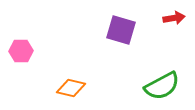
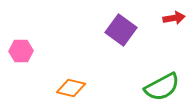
purple square: rotated 20 degrees clockwise
green semicircle: moved 1 px down
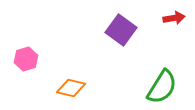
pink hexagon: moved 5 px right, 8 px down; rotated 15 degrees counterclockwise
green semicircle: rotated 30 degrees counterclockwise
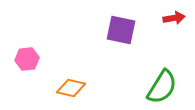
purple square: rotated 24 degrees counterclockwise
pink hexagon: moved 1 px right; rotated 10 degrees clockwise
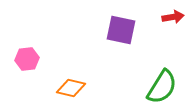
red arrow: moved 1 px left, 1 px up
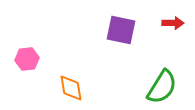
red arrow: moved 6 px down; rotated 10 degrees clockwise
orange diamond: rotated 68 degrees clockwise
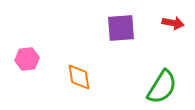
red arrow: rotated 10 degrees clockwise
purple square: moved 2 px up; rotated 16 degrees counterclockwise
orange diamond: moved 8 px right, 11 px up
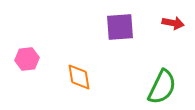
purple square: moved 1 px left, 1 px up
green semicircle: rotated 6 degrees counterclockwise
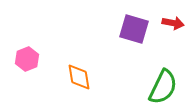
purple square: moved 14 px right, 2 px down; rotated 20 degrees clockwise
pink hexagon: rotated 15 degrees counterclockwise
green semicircle: moved 1 px right
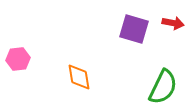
pink hexagon: moved 9 px left; rotated 15 degrees clockwise
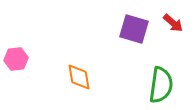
red arrow: rotated 30 degrees clockwise
pink hexagon: moved 2 px left
green semicircle: moved 2 px left, 2 px up; rotated 18 degrees counterclockwise
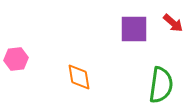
purple square: rotated 16 degrees counterclockwise
